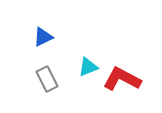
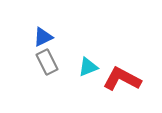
gray rectangle: moved 17 px up
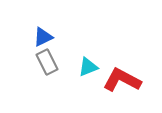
red L-shape: moved 1 px down
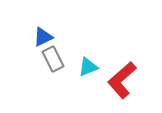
gray rectangle: moved 6 px right, 3 px up
red L-shape: rotated 69 degrees counterclockwise
